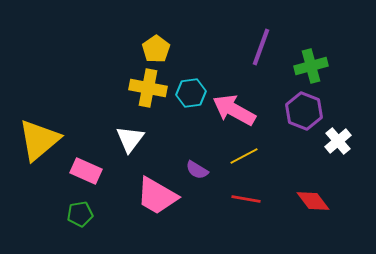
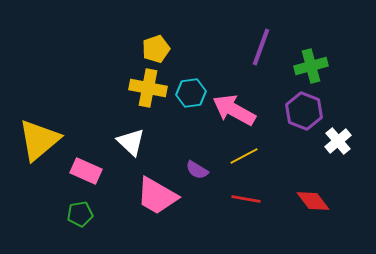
yellow pentagon: rotated 16 degrees clockwise
white triangle: moved 1 px right, 3 px down; rotated 24 degrees counterclockwise
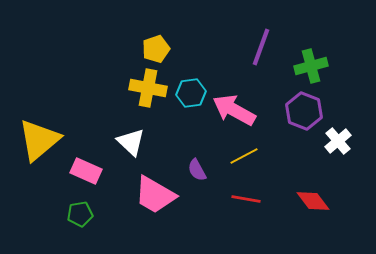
purple semicircle: rotated 30 degrees clockwise
pink trapezoid: moved 2 px left, 1 px up
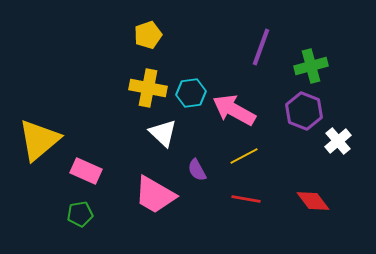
yellow pentagon: moved 8 px left, 14 px up
white triangle: moved 32 px right, 9 px up
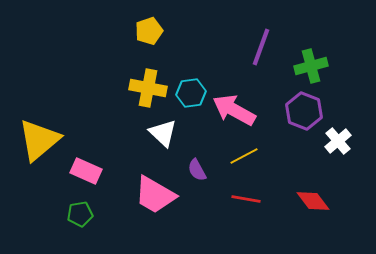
yellow pentagon: moved 1 px right, 4 px up
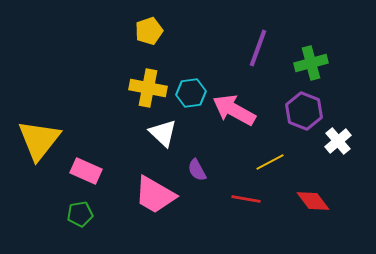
purple line: moved 3 px left, 1 px down
green cross: moved 3 px up
yellow triangle: rotated 12 degrees counterclockwise
yellow line: moved 26 px right, 6 px down
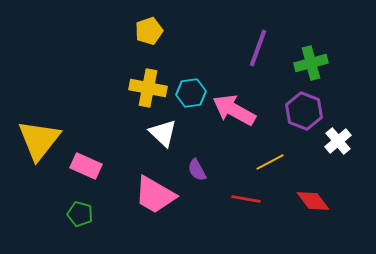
pink rectangle: moved 5 px up
green pentagon: rotated 25 degrees clockwise
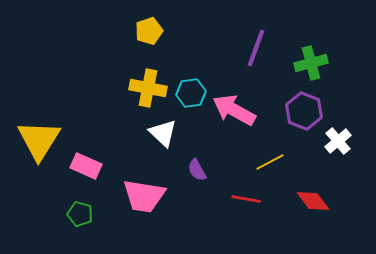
purple line: moved 2 px left
yellow triangle: rotated 6 degrees counterclockwise
pink trapezoid: moved 11 px left, 1 px down; rotated 21 degrees counterclockwise
